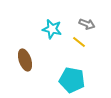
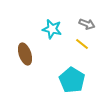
yellow line: moved 3 px right, 2 px down
brown ellipse: moved 6 px up
cyan pentagon: rotated 20 degrees clockwise
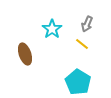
gray arrow: rotated 91 degrees clockwise
cyan star: rotated 24 degrees clockwise
cyan pentagon: moved 6 px right, 2 px down
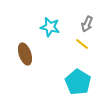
cyan star: moved 2 px left, 2 px up; rotated 24 degrees counterclockwise
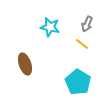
brown ellipse: moved 10 px down
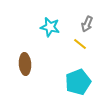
yellow line: moved 2 px left
brown ellipse: rotated 15 degrees clockwise
cyan pentagon: rotated 20 degrees clockwise
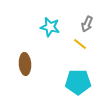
cyan pentagon: rotated 20 degrees clockwise
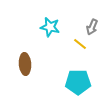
gray arrow: moved 5 px right, 3 px down
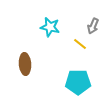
gray arrow: moved 1 px right, 1 px up
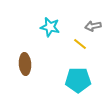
gray arrow: rotated 56 degrees clockwise
cyan pentagon: moved 2 px up
